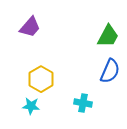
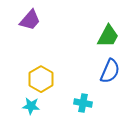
purple trapezoid: moved 7 px up
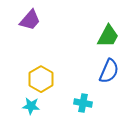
blue semicircle: moved 1 px left
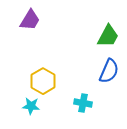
purple trapezoid: rotated 10 degrees counterclockwise
yellow hexagon: moved 2 px right, 2 px down
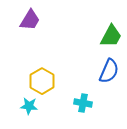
green trapezoid: moved 3 px right
yellow hexagon: moved 1 px left
cyan star: moved 2 px left
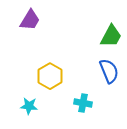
blue semicircle: rotated 45 degrees counterclockwise
yellow hexagon: moved 8 px right, 5 px up
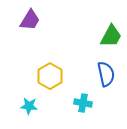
blue semicircle: moved 3 px left, 3 px down; rotated 10 degrees clockwise
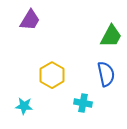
yellow hexagon: moved 2 px right, 1 px up
cyan star: moved 5 px left
